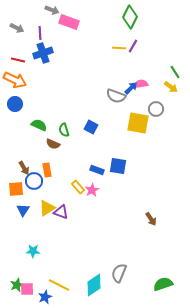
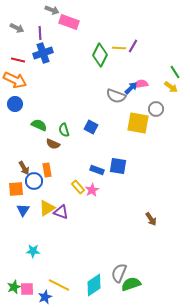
green diamond at (130, 17): moved 30 px left, 38 px down
green semicircle at (163, 284): moved 32 px left
green star at (17, 285): moved 3 px left, 2 px down
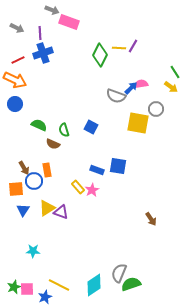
red line at (18, 60): rotated 40 degrees counterclockwise
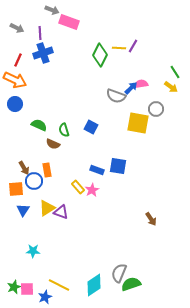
red line at (18, 60): rotated 40 degrees counterclockwise
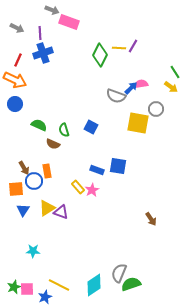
orange rectangle at (47, 170): moved 1 px down
